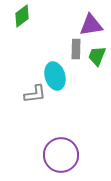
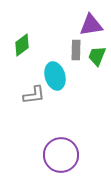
green diamond: moved 29 px down
gray rectangle: moved 1 px down
gray L-shape: moved 1 px left, 1 px down
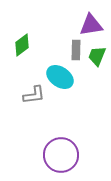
cyan ellipse: moved 5 px right, 1 px down; rotated 40 degrees counterclockwise
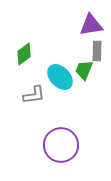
green diamond: moved 2 px right, 9 px down
gray rectangle: moved 21 px right, 1 px down
green trapezoid: moved 13 px left, 14 px down
cyan ellipse: rotated 12 degrees clockwise
purple circle: moved 10 px up
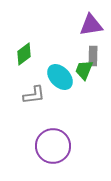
gray rectangle: moved 4 px left, 5 px down
purple circle: moved 8 px left, 1 px down
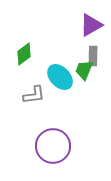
purple triangle: rotated 20 degrees counterclockwise
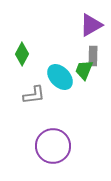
green diamond: moved 2 px left; rotated 25 degrees counterclockwise
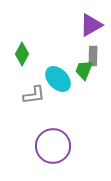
cyan ellipse: moved 2 px left, 2 px down
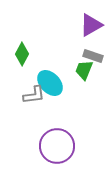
gray rectangle: rotated 72 degrees counterclockwise
cyan ellipse: moved 8 px left, 4 px down
purple circle: moved 4 px right
